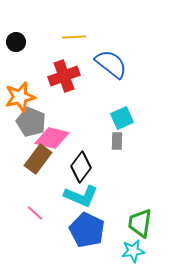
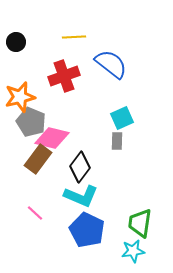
black diamond: moved 1 px left
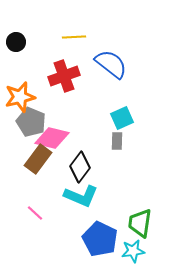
blue pentagon: moved 13 px right, 9 px down
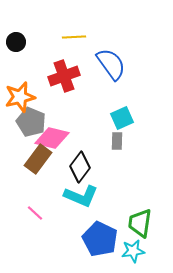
blue semicircle: rotated 16 degrees clockwise
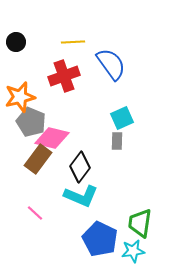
yellow line: moved 1 px left, 5 px down
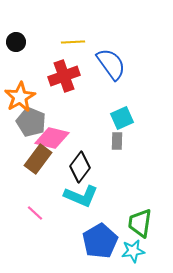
orange star: rotated 16 degrees counterclockwise
blue pentagon: moved 2 px down; rotated 16 degrees clockwise
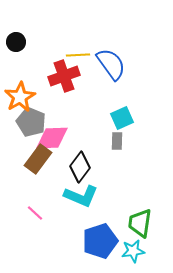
yellow line: moved 5 px right, 13 px down
pink diamond: rotated 16 degrees counterclockwise
blue pentagon: rotated 12 degrees clockwise
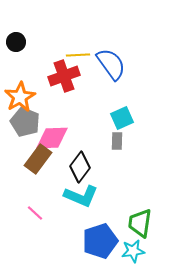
gray pentagon: moved 6 px left
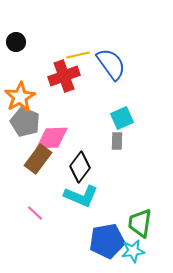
yellow line: rotated 10 degrees counterclockwise
blue pentagon: moved 7 px right; rotated 8 degrees clockwise
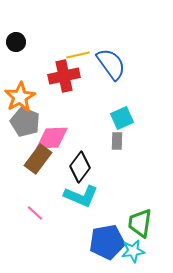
red cross: rotated 8 degrees clockwise
blue pentagon: moved 1 px down
